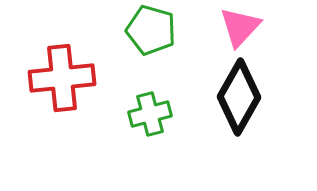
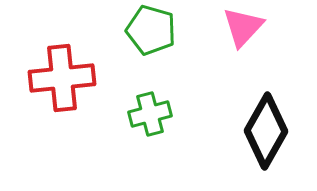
pink triangle: moved 3 px right
black diamond: moved 27 px right, 34 px down
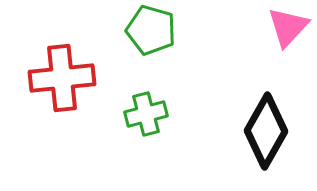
pink triangle: moved 45 px right
green cross: moved 4 px left
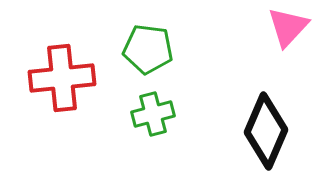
green pentagon: moved 3 px left, 19 px down; rotated 9 degrees counterclockwise
green cross: moved 7 px right
black diamond: rotated 6 degrees counterclockwise
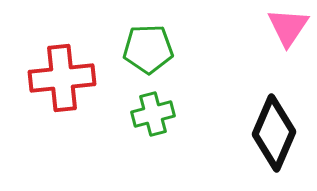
pink triangle: rotated 9 degrees counterclockwise
green pentagon: rotated 9 degrees counterclockwise
black diamond: moved 8 px right, 2 px down
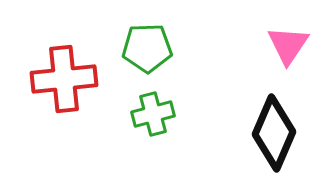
pink triangle: moved 18 px down
green pentagon: moved 1 px left, 1 px up
red cross: moved 2 px right, 1 px down
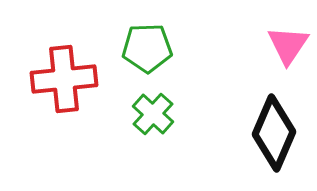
green cross: rotated 33 degrees counterclockwise
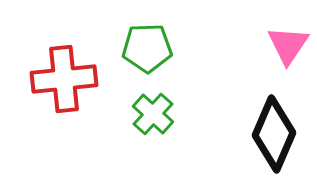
black diamond: moved 1 px down
